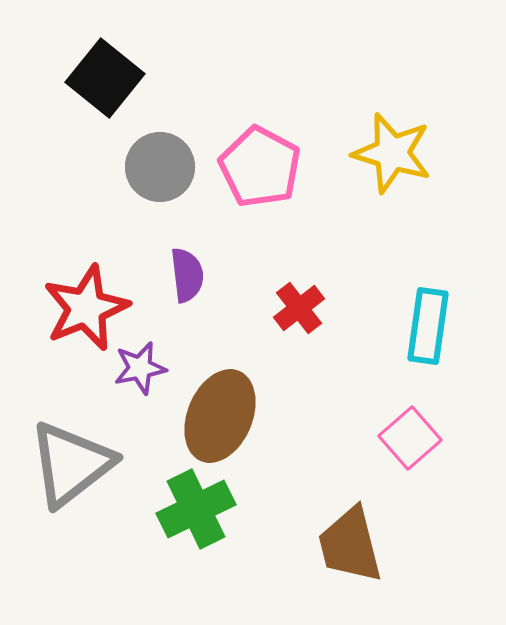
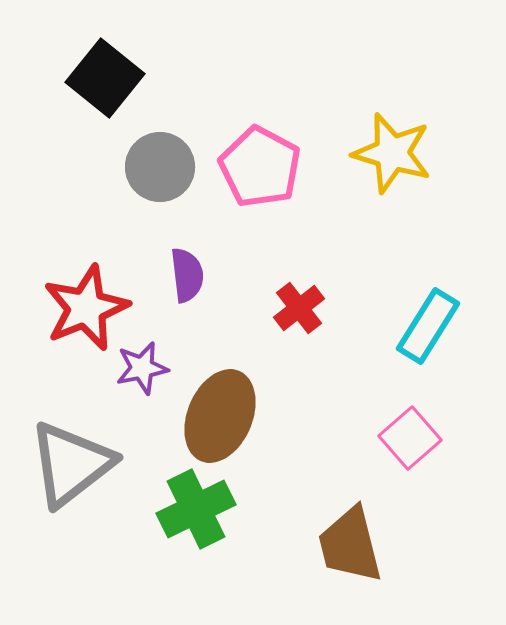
cyan rectangle: rotated 24 degrees clockwise
purple star: moved 2 px right
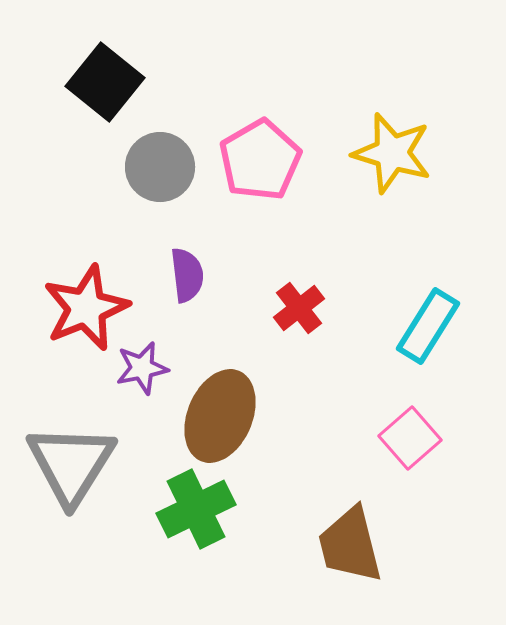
black square: moved 4 px down
pink pentagon: moved 7 px up; rotated 14 degrees clockwise
gray triangle: rotated 20 degrees counterclockwise
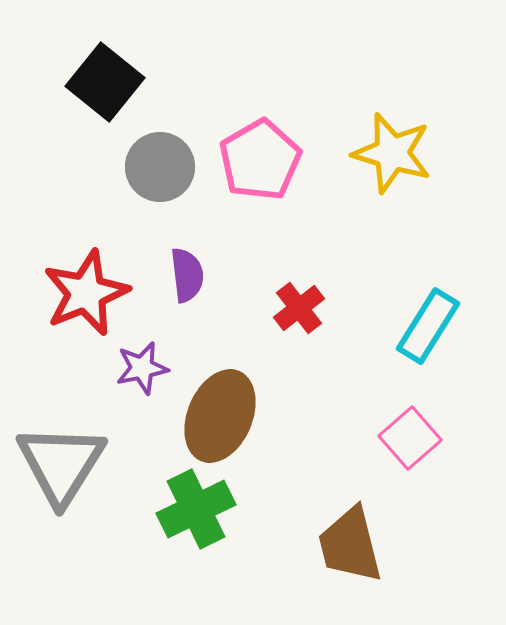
red star: moved 15 px up
gray triangle: moved 10 px left
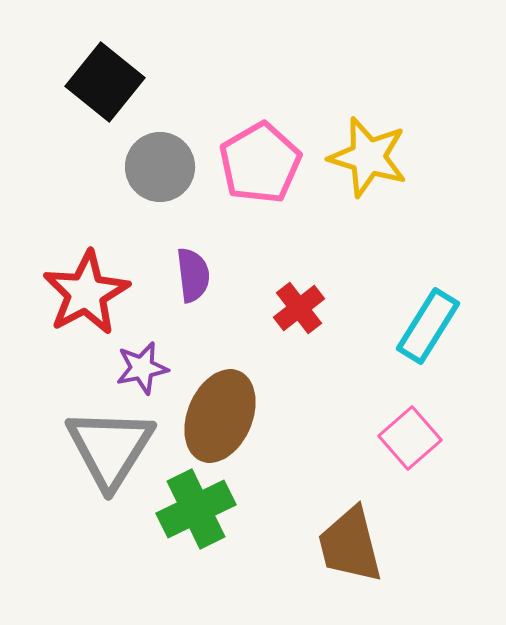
yellow star: moved 24 px left, 4 px down
pink pentagon: moved 3 px down
purple semicircle: moved 6 px right
red star: rotated 6 degrees counterclockwise
gray triangle: moved 49 px right, 16 px up
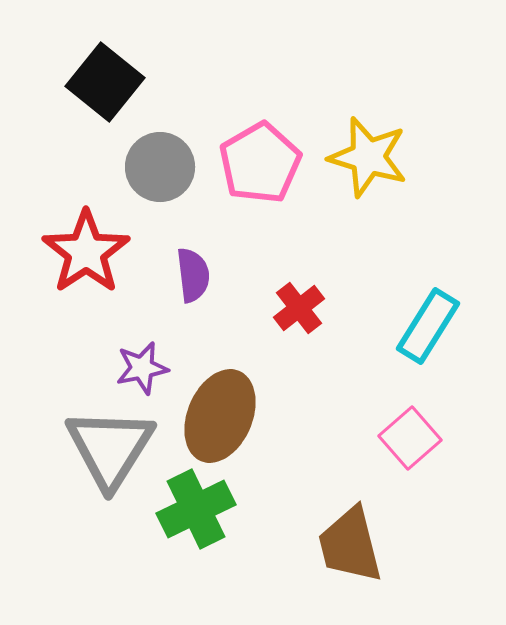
red star: moved 41 px up; rotated 6 degrees counterclockwise
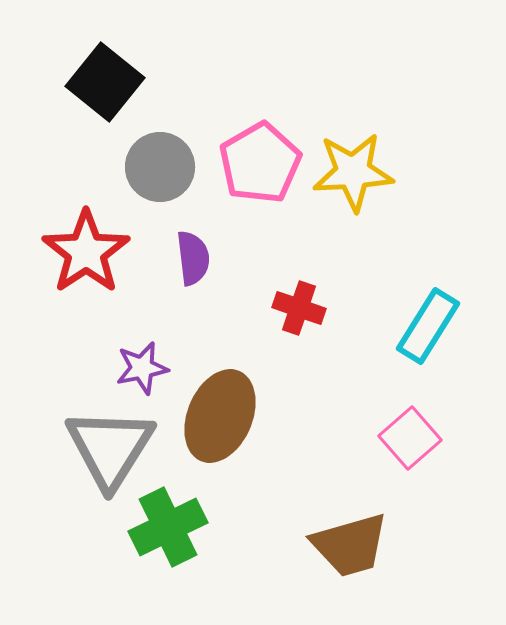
yellow star: moved 15 px left, 15 px down; rotated 20 degrees counterclockwise
purple semicircle: moved 17 px up
red cross: rotated 33 degrees counterclockwise
green cross: moved 28 px left, 18 px down
brown trapezoid: rotated 92 degrees counterclockwise
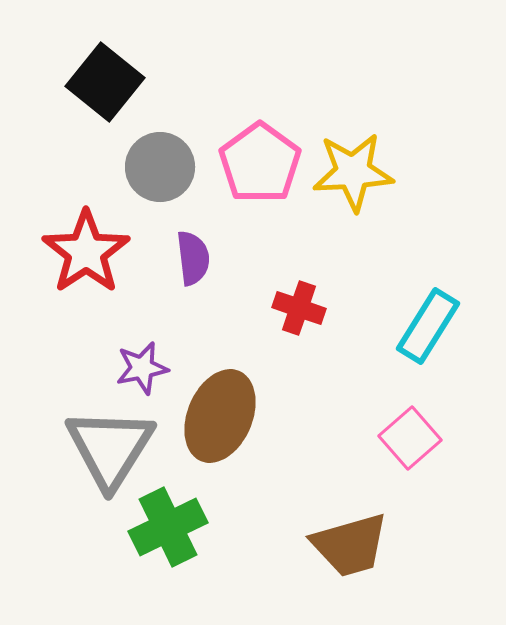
pink pentagon: rotated 6 degrees counterclockwise
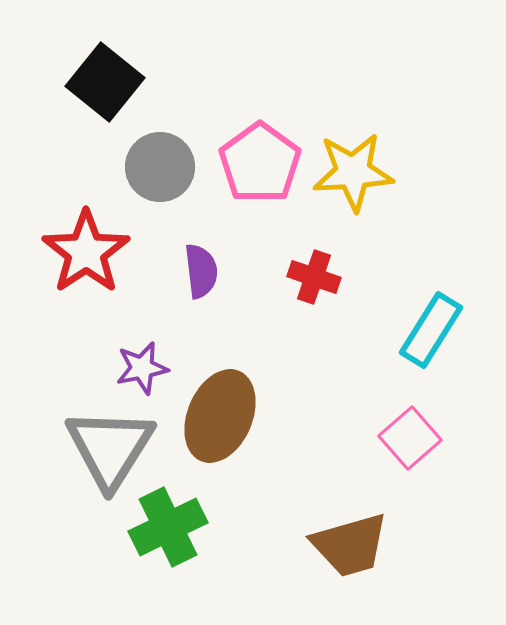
purple semicircle: moved 8 px right, 13 px down
red cross: moved 15 px right, 31 px up
cyan rectangle: moved 3 px right, 4 px down
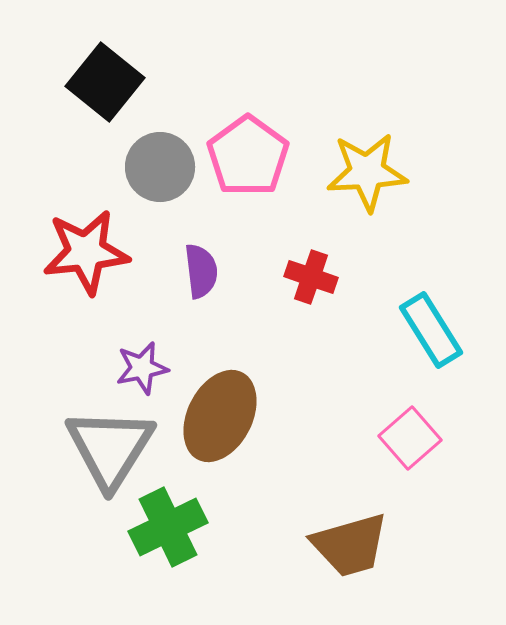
pink pentagon: moved 12 px left, 7 px up
yellow star: moved 14 px right
red star: rotated 28 degrees clockwise
red cross: moved 3 px left
cyan rectangle: rotated 64 degrees counterclockwise
brown ellipse: rotated 4 degrees clockwise
